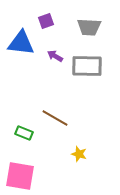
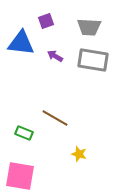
gray rectangle: moved 6 px right, 6 px up; rotated 8 degrees clockwise
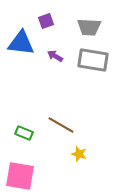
brown line: moved 6 px right, 7 px down
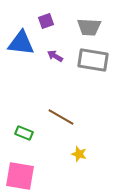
brown line: moved 8 px up
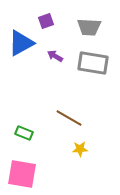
blue triangle: rotated 36 degrees counterclockwise
gray rectangle: moved 3 px down
brown line: moved 8 px right, 1 px down
yellow star: moved 1 px right, 5 px up; rotated 21 degrees counterclockwise
pink square: moved 2 px right, 2 px up
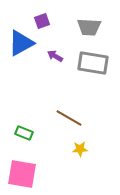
purple square: moved 4 px left
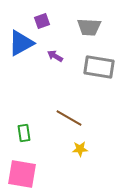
gray rectangle: moved 6 px right, 4 px down
green rectangle: rotated 60 degrees clockwise
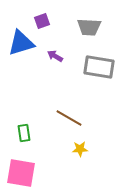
blue triangle: rotated 12 degrees clockwise
pink square: moved 1 px left, 1 px up
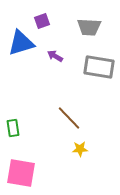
brown line: rotated 16 degrees clockwise
green rectangle: moved 11 px left, 5 px up
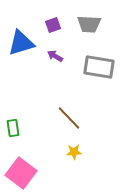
purple square: moved 11 px right, 4 px down
gray trapezoid: moved 3 px up
yellow star: moved 6 px left, 3 px down
pink square: rotated 28 degrees clockwise
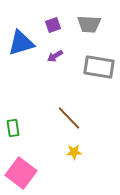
purple arrow: rotated 63 degrees counterclockwise
